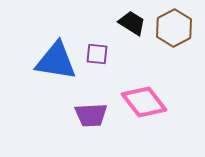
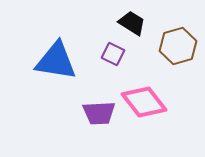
brown hexagon: moved 4 px right, 18 px down; rotated 12 degrees clockwise
purple square: moved 16 px right; rotated 20 degrees clockwise
purple trapezoid: moved 8 px right, 2 px up
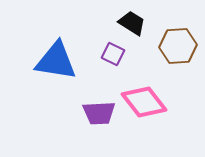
brown hexagon: rotated 12 degrees clockwise
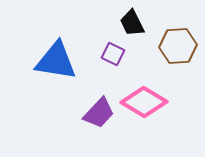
black trapezoid: rotated 148 degrees counterclockwise
pink diamond: rotated 21 degrees counterclockwise
purple trapezoid: rotated 44 degrees counterclockwise
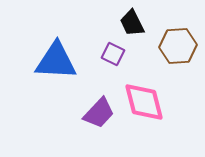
blue triangle: rotated 6 degrees counterclockwise
pink diamond: rotated 45 degrees clockwise
